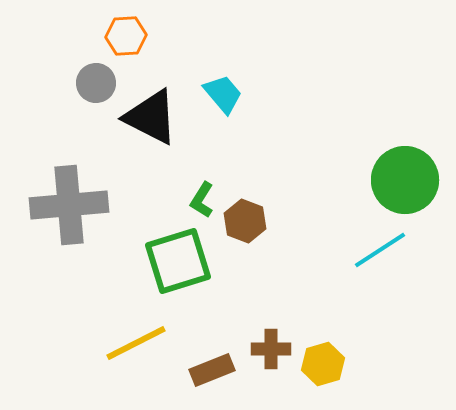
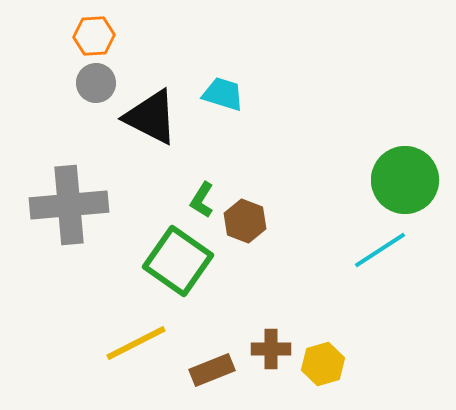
orange hexagon: moved 32 px left
cyan trapezoid: rotated 33 degrees counterclockwise
green square: rotated 38 degrees counterclockwise
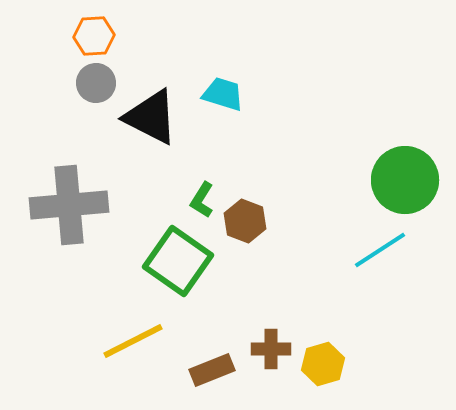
yellow line: moved 3 px left, 2 px up
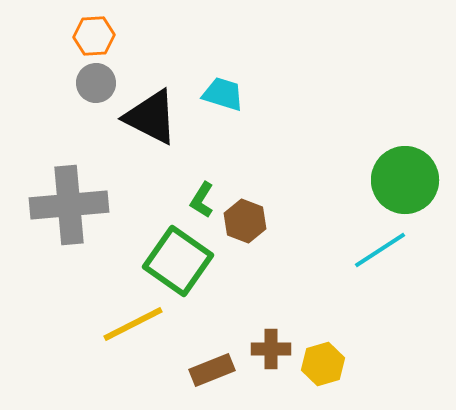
yellow line: moved 17 px up
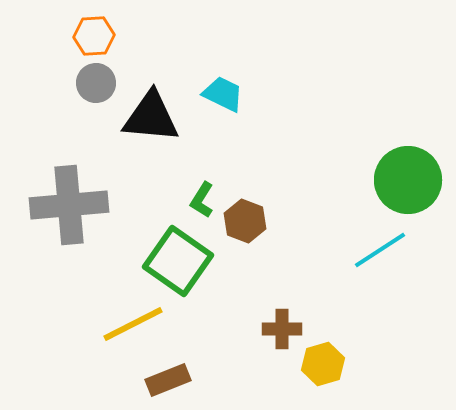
cyan trapezoid: rotated 9 degrees clockwise
black triangle: rotated 22 degrees counterclockwise
green circle: moved 3 px right
brown cross: moved 11 px right, 20 px up
brown rectangle: moved 44 px left, 10 px down
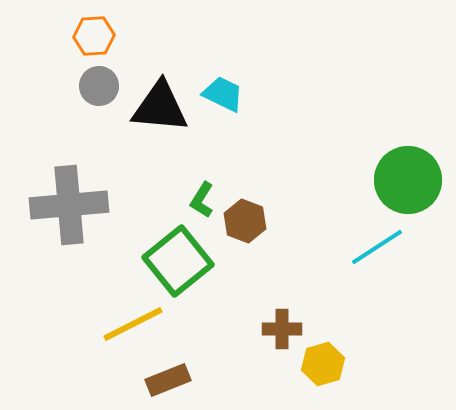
gray circle: moved 3 px right, 3 px down
black triangle: moved 9 px right, 10 px up
cyan line: moved 3 px left, 3 px up
green square: rotated 16 degrees clockwise
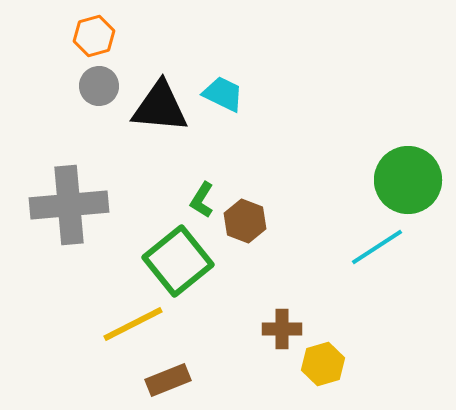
orange hexagon: rotated 12 degrees counterclockwise
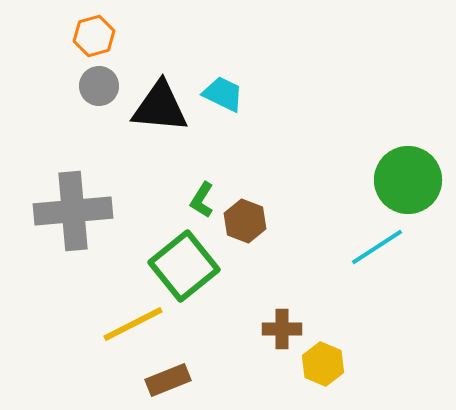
gray cross: moved 4 px right, 6 px down
green square: moved 6 px right, 5 px down
yellow hexagon: rotated 21 degrees counterclockwise
